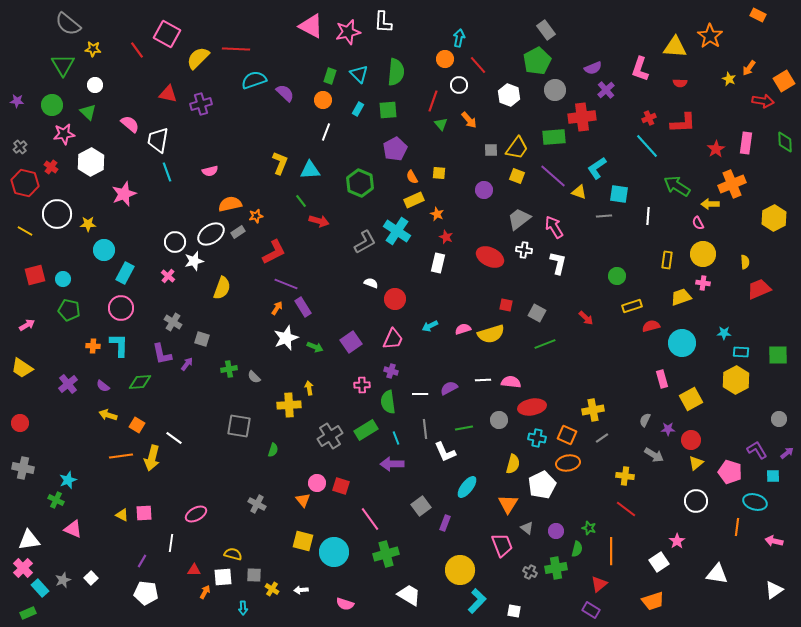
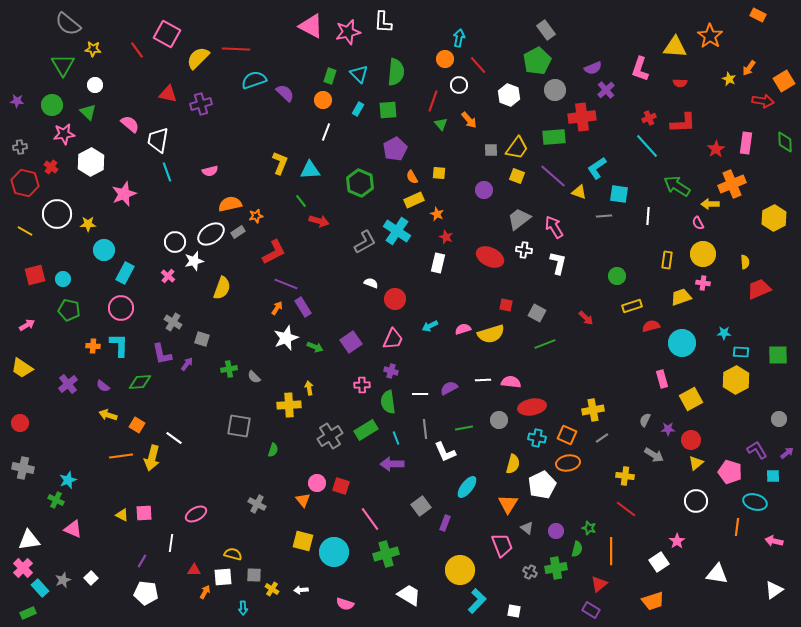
gray cross at (20, 147): rotated 32 degrees clockwise
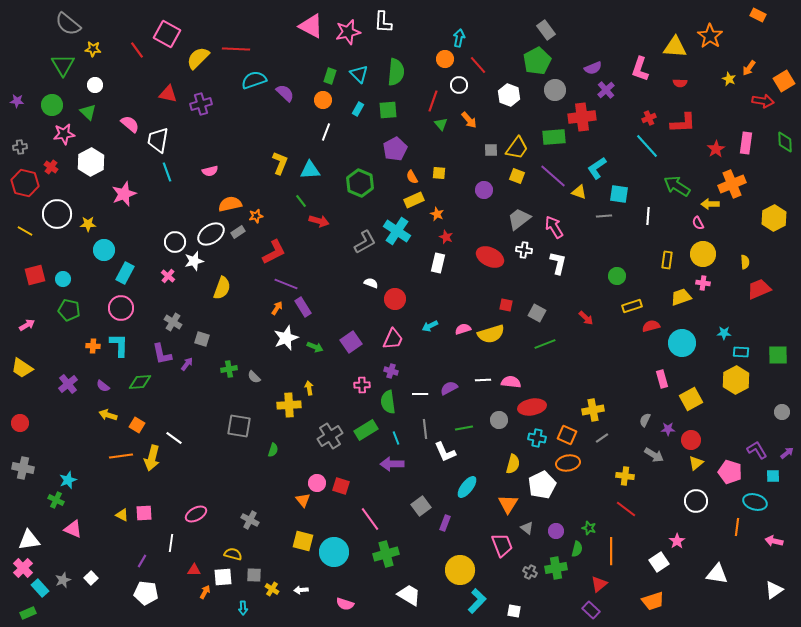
gray circle at (779, 419): moved 3 px right, 7 px up
gray cross at (257, 504): moved 7 px left, 16 px down
purple rectangle at (591, 610): rotated 12 degrees clockwise
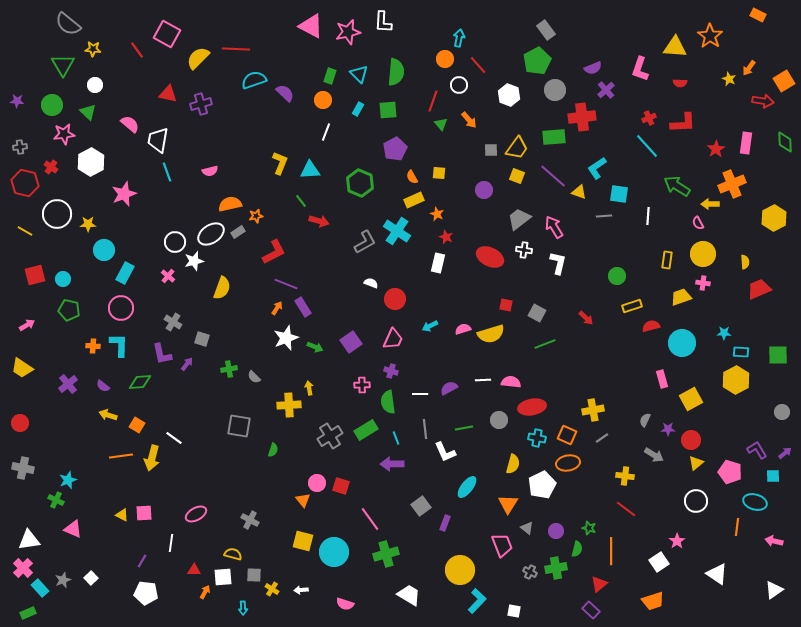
purple arrow at (787, 453): moved 2 px left
white triangle at (717, 574): rotated 25 degrees clockwise
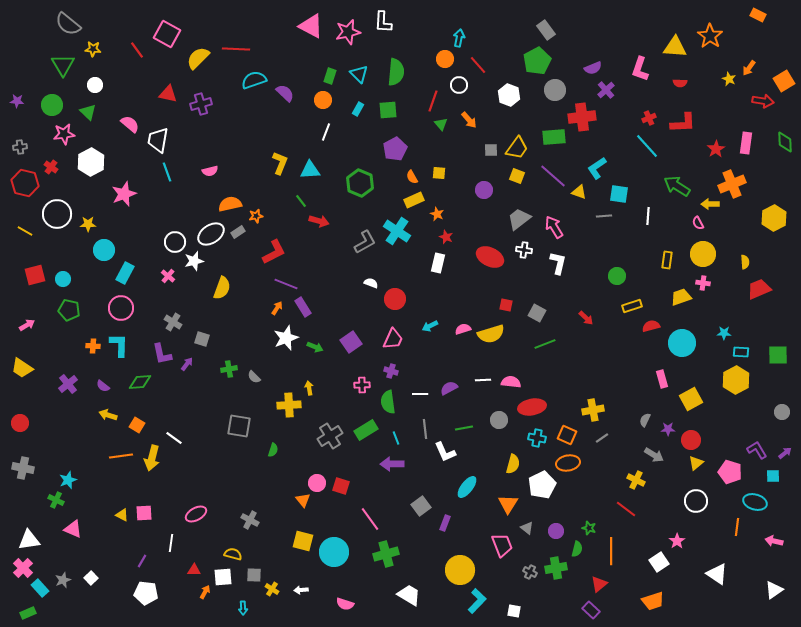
yellow cross at (625, 476): moved 11 px right, 4 px down; rotated 18 degrees clockwise
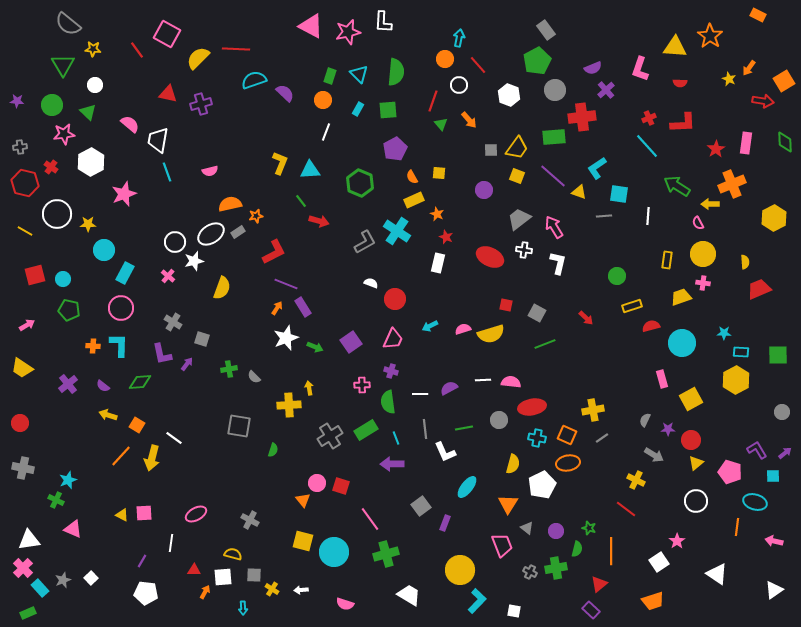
orange line at (121, 456): rotated 40 degrees counterclockwise
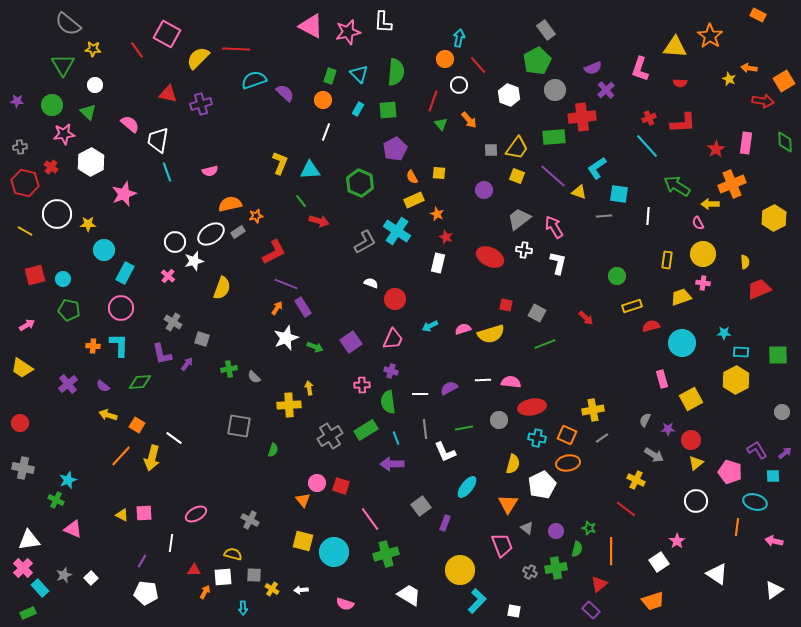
orange arrow at (749, 68): rotated 63 degrees clockwise
gray star at (63, 580): moved 1 px right, 5 px up
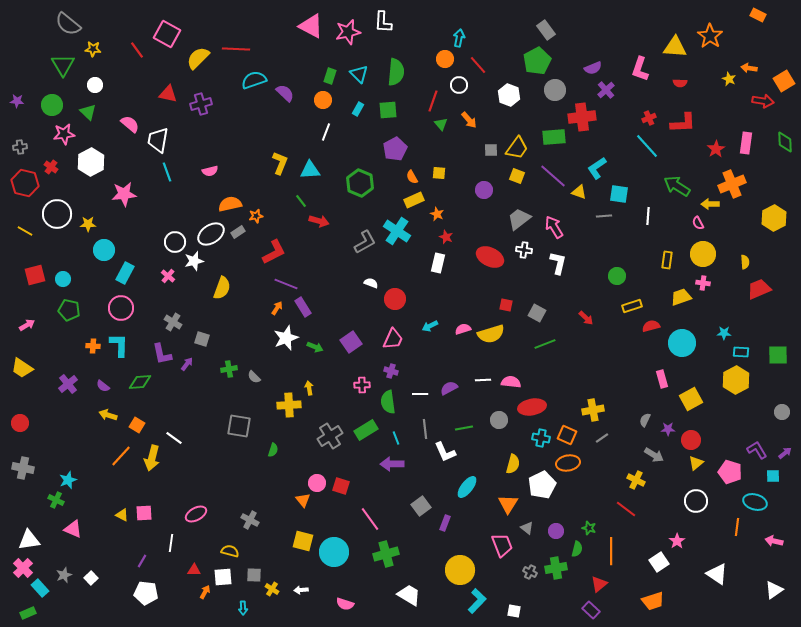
pink star at (124, 194): rotated 15 degrees clockwise
cyan cross at (537, 438): moved 4 px right
yellow semicircle at (233, 554): moved 3 px left, 3 px up
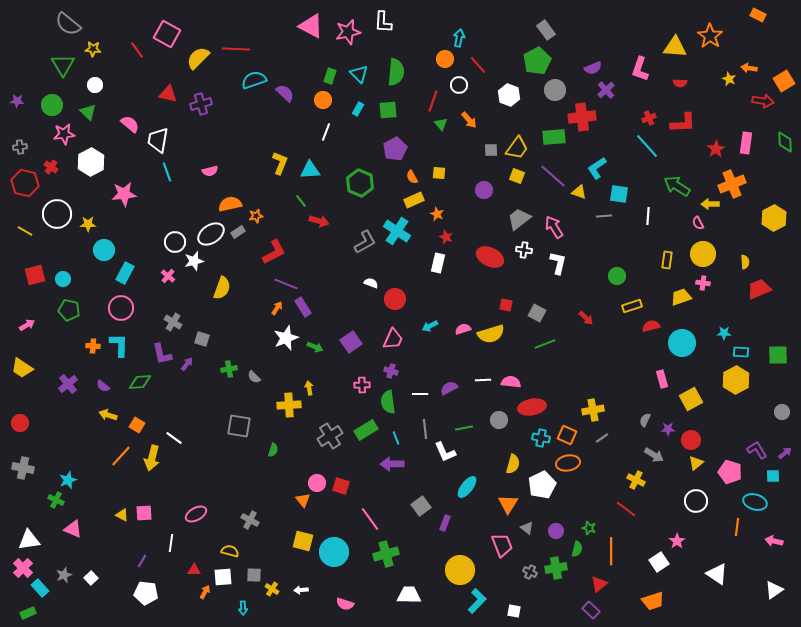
white trapezoid at (409, 595): rotated 30 degrees counterclockwise
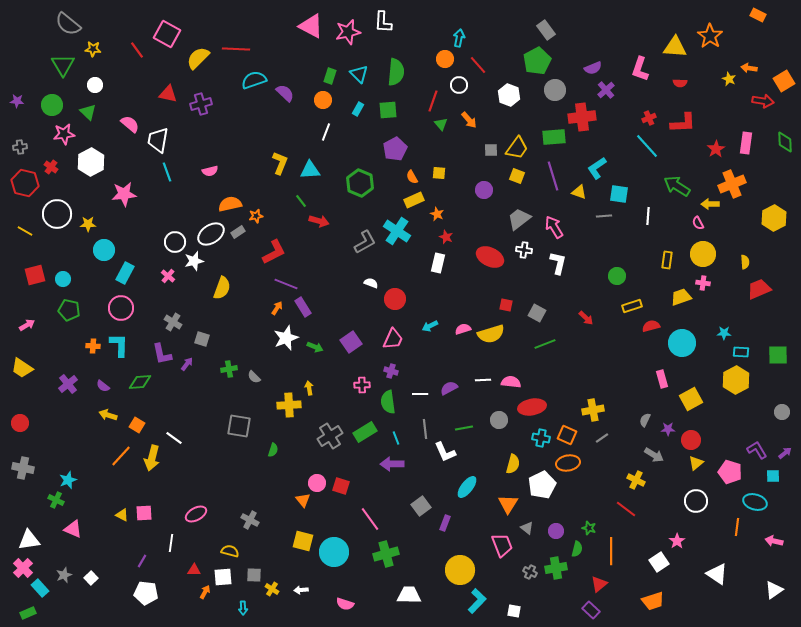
purple line at (553, 176): rotated 32 degrees clockwise
green rectangle at (366, 430): moved 1 px left, 2 px down
